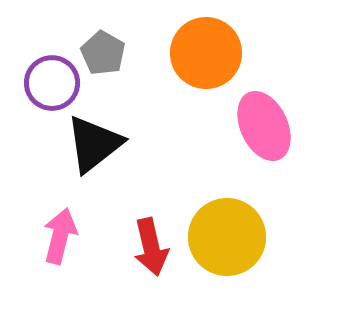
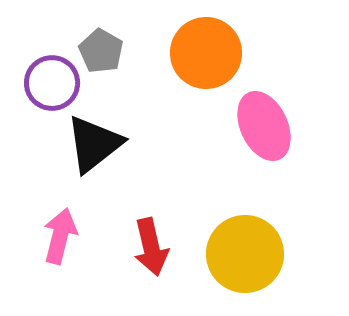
gray pentagon: moved 2 px left, 2 px up
yellow circle: moved 18 px right, 17 px down
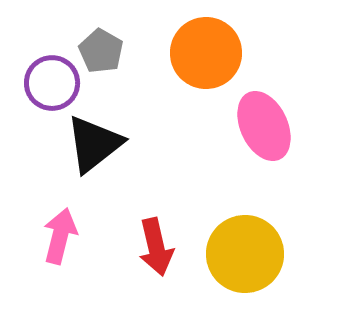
red arrow: moved 5 px right
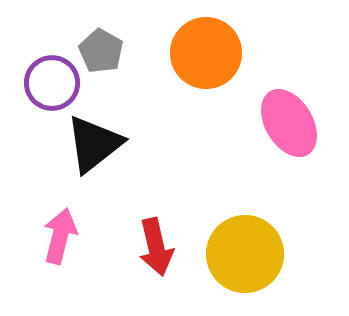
pink ellipse: moved 25 px right, 3 px up; rotated 6 degrees counterclockwise
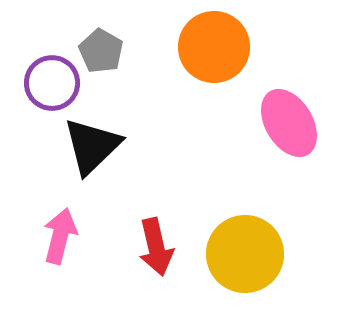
orange circle: moved 8 px right, 6 px up
black triangle: moved 2 px left, 2 px down; rotated 6 degrees counterclockwise
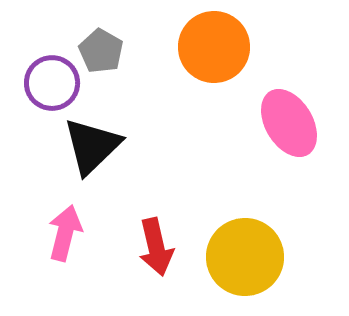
pink arrow: moved 5 px right, 3 px up
yellow circle: moved 3 px down
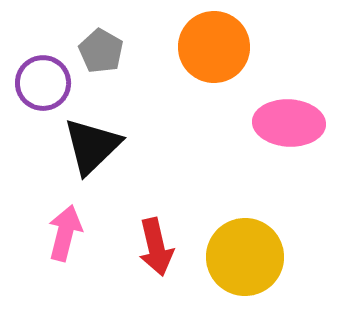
purple circle: moved 9 px left
pink ellipse: rotated 56 degrees counterclockwise
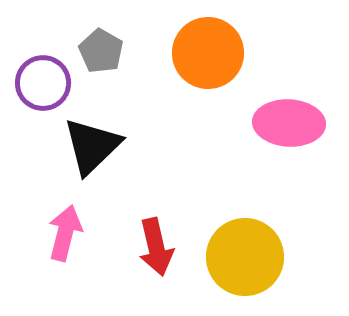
orange circle: moved 6 px left, 6 px down
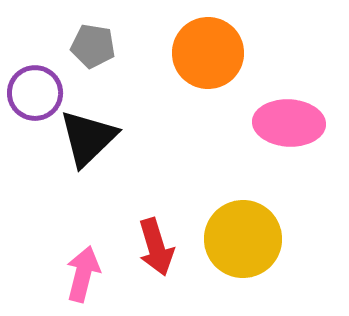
gray pentagon: moved 8 px left, 5 px up; rotated 21 degrees counterclockwise
purple circle: moved 8 px left, 10 px down
black triangle: moved 4 px left, 8 px up
pink arrow: moved 18 px right, 41 px down
red arrow: rotated 4 degrees counterclockwise
yellow circle: moved 2 px left, 18 px up
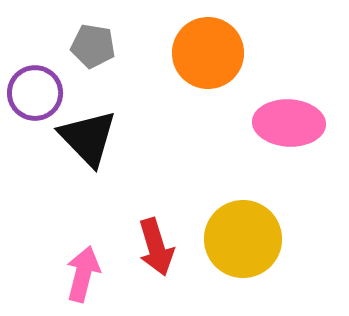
black triangle: rotated 30 degrees counterclockwise
